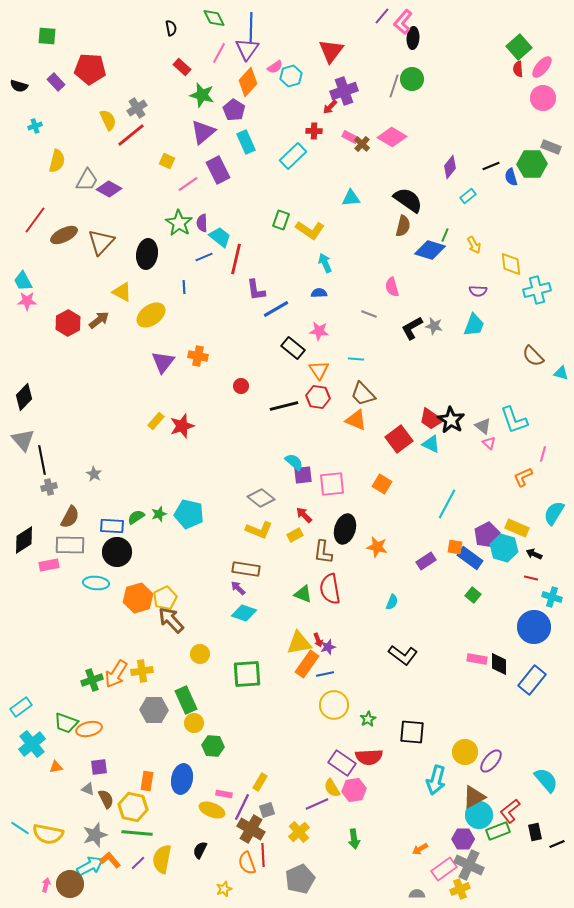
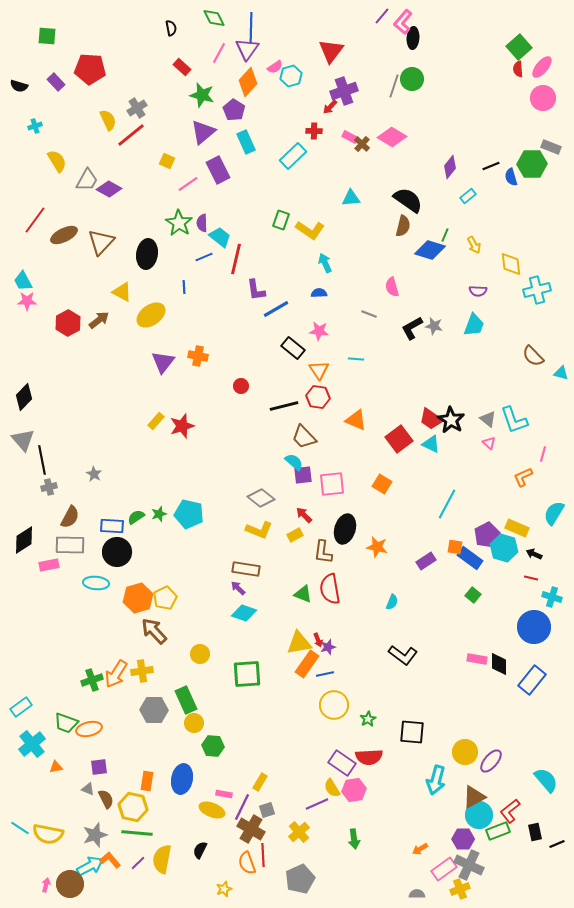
yellow semicircle at (57, 161): rotated 45 degrees counterclockwise
brown trapezoid at (363, 394): moved 59 px left, 43 px down
gray triangle at (483, 426): moved 5 px right, 7 px up
brown arrow at (171, 620): moved 17 px left, 11 px down
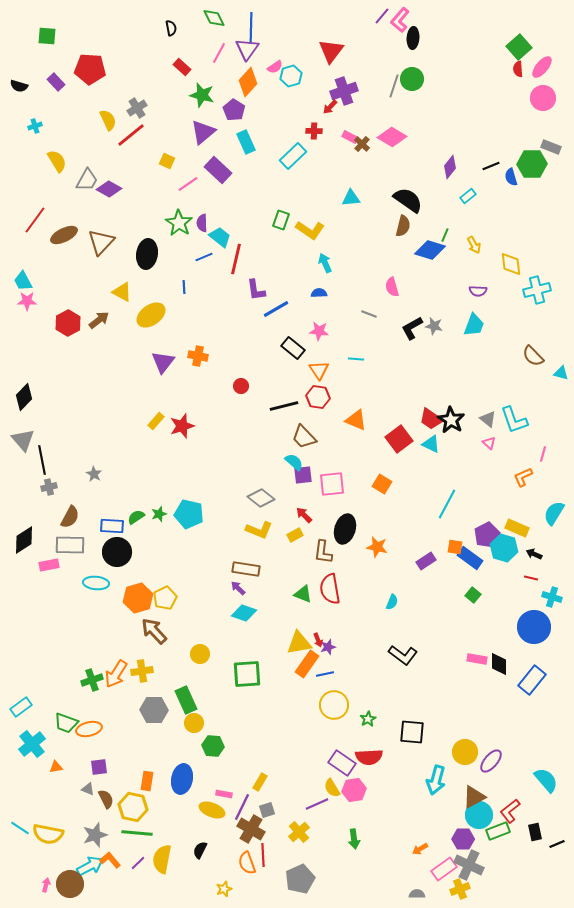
pink L-shape at (403, 22): moved 3 px left, 2 px up
purple rectangle at (218, 170): rotated 20 degrees counterclockwise
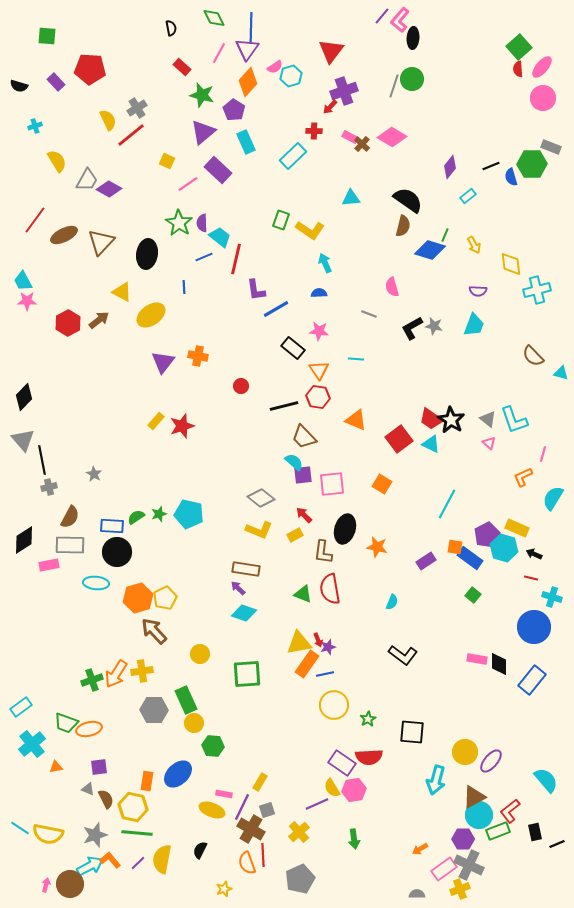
cyan semicircle at (554, 513): moved 1 px left, 15 px up
blue ellipse at (182, 779): moved 4 px left, 5 px up; rotated 36 degrees clockwise
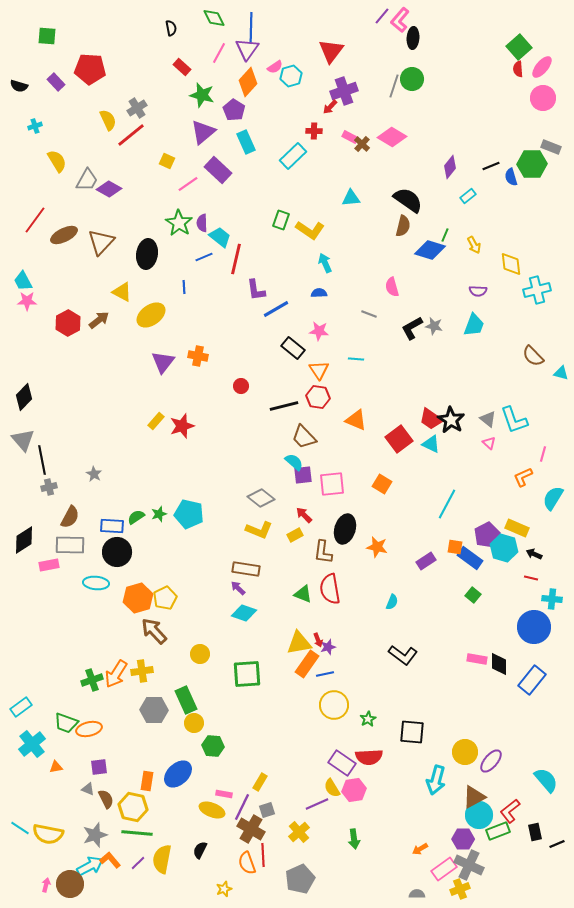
cyan cross at (552, 597): moved 2 px down; rotated 12 degrees counterclockwise
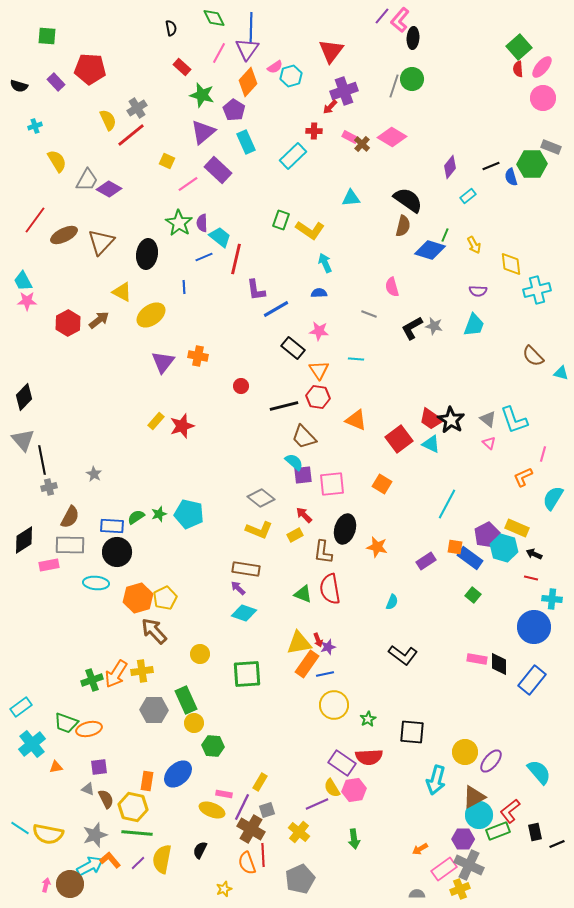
cyan semicircle at (546, 780): moved 7 px left, 8 px up
yellow cross at (299, 832): rotated 10 degrees counterclockwise
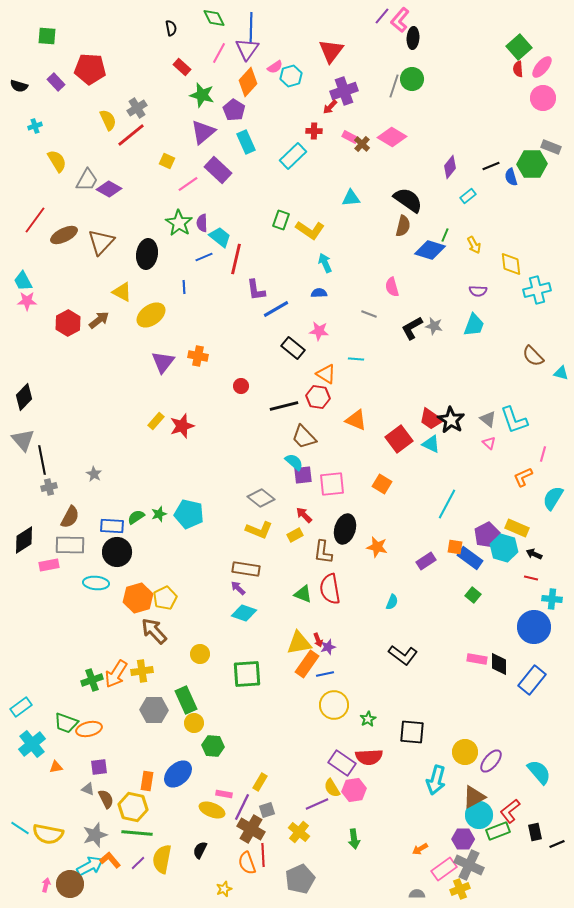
orange triangle at (319, 370): moved 7 px right, 4 px down; rotated 25 degrees counterclockwise
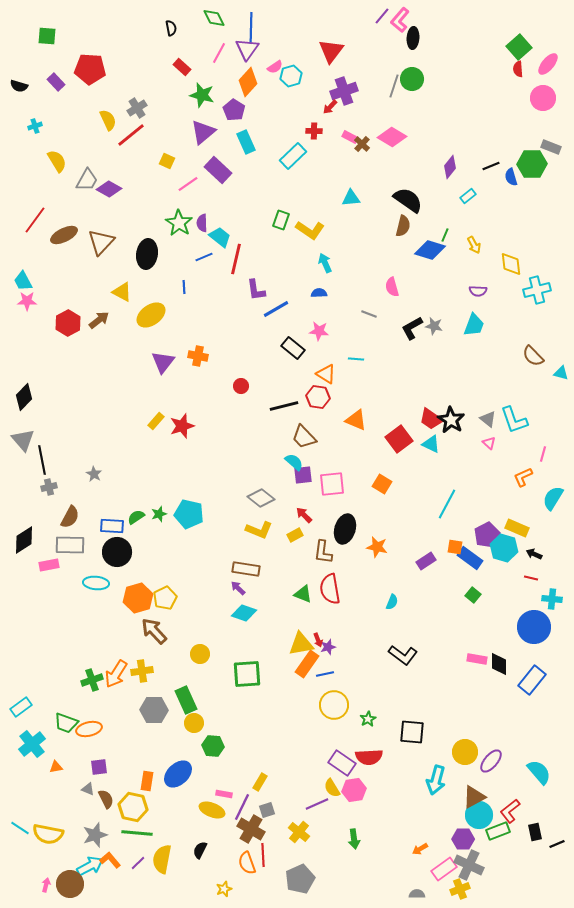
pink ellipse at (542, 67): moved 6 px right, 3 px up
yellow triangle at (299, 643): moved 2 px right, 1 px down
